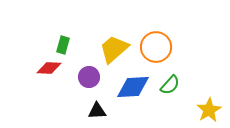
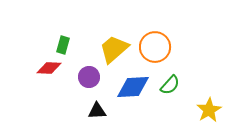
orange circle: moved 1 px left
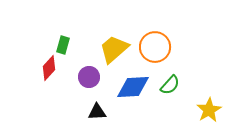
red diamond: rotated 50 degrees counterclockwise
black triangle: moved 1 px down
